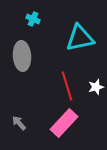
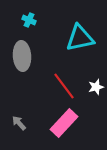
cyan cross: moved 4 px left, 1 px down
red line: moved 3 px left; rotated 20 degrees counterclockwise
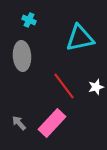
pink rectangle: moved 12 px left
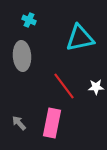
white star: rotated 14 degrees clockwise
pink rectangle: rotated 32 degrees counterclockwise
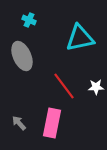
gray ellipse: rotated 20 degrees counterclockwise
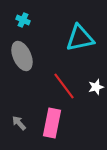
cyan cross: moved 6 px left
white star: rotated 14 degrees counterclockwise
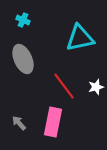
gray ellipse: moved 1 px right, 3 px down
pink rectangle: moved 1 px right, 1 px up
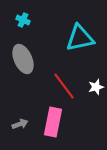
gray arrow: moved 1 px right, 1 px down; rotated 112 degrees clockwise
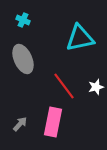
gray arrow: rotated 28 degrees counterclockwise
